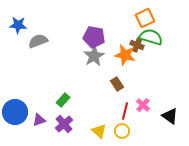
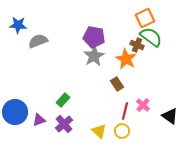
green semicircle: rotated 20 degrees clockwise
orange star: moved 1 px right, 4 px down; rotated 15 degrees clockwise
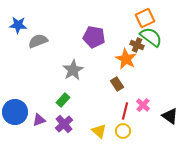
gray star: moved 21 px left, 14 px down
yellow circle: moved 1 px right
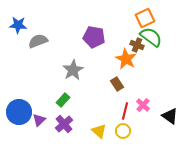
blue circle: moved 4 px right
purple triangle: rotated 24 degrees counterclockwise
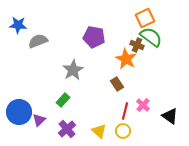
purple cross: moved 3 px right, 5 px down
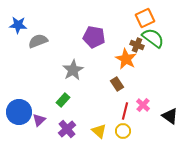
green semicircle: moved 2 px right, 1 px down
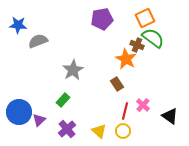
purple pentagon: moved 8 px right, 18 px up; rotated 20 degrees counterclockwise
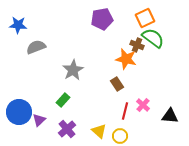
gray semicircle: moved 2 px left, 6 px down
orange star: rotated 15 degrees counterclockwise
black triangle: rotated 30 degrees counterclockwise
yellow circle: moved 3 px left, 5 px down
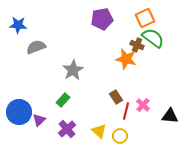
brown rectangle: moved 1 px left, 13 px down
red line: moved 1 px right
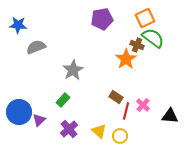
orange star: rotated 25 degrees clockwise
brown rectangle: rotated 24 degrees counterclockwise
purple cross: moved 2 px right
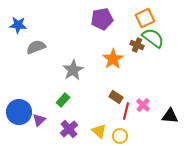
orange star: moved 13 px left
